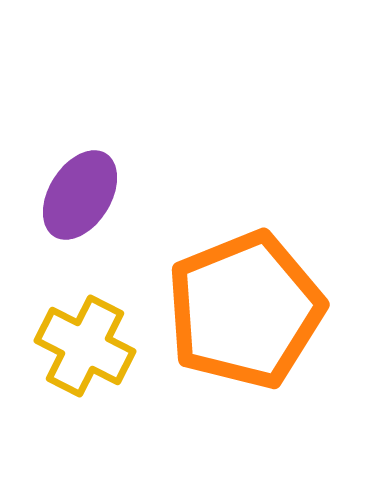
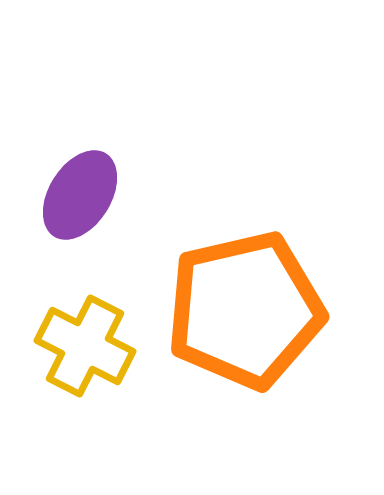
orange pentagon: rotated 9 degrees clockwise
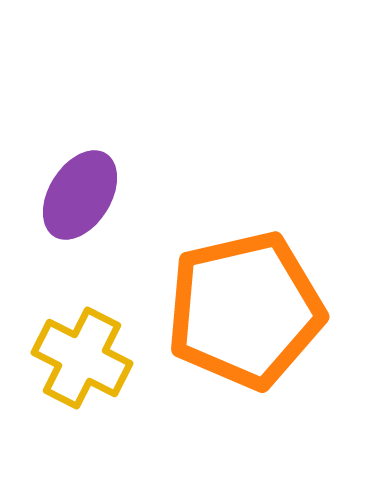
yellow cross: moved 3 px left, 12 px down
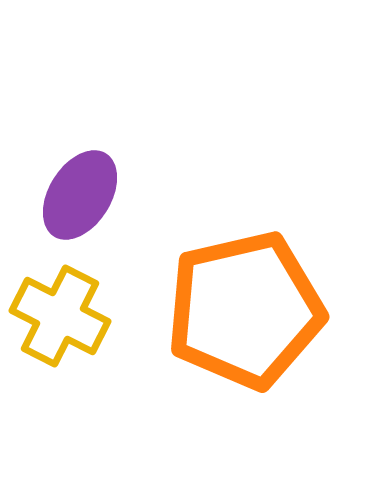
yellow cross: moved 22 px left, 42 px up
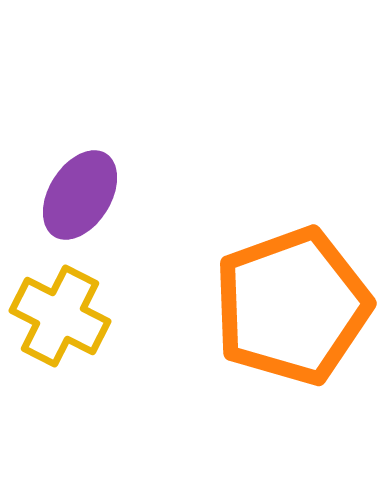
orange pentagon: moved 47 px right, 4 px up; rotated 7 degrees counterclockwise
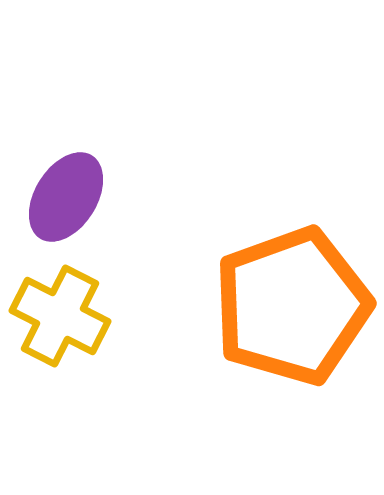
purple ellipse: moved 14 px left, 2 px down
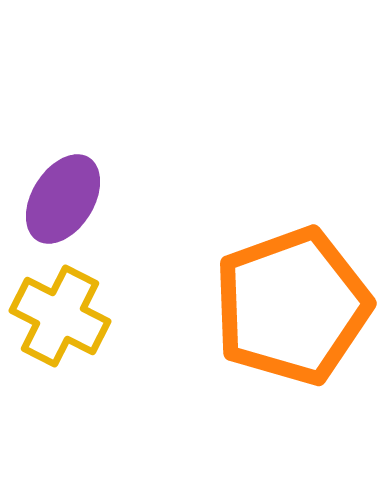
purple ellipse: moved 3 px left, 2 px down
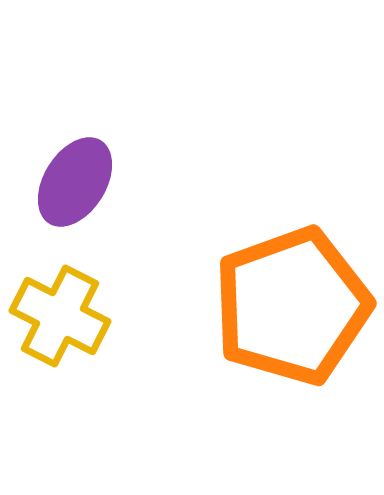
purple ellipse: moved 12 px right, 17 px up
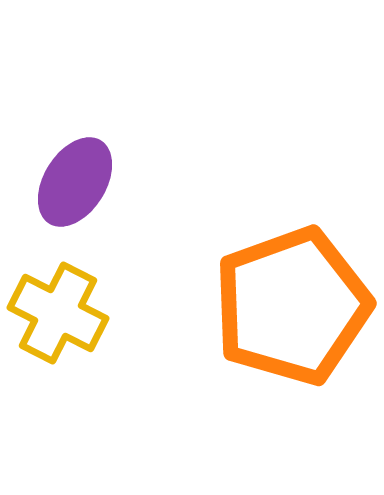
yellow cross: moved 2 px left, 3 px up
